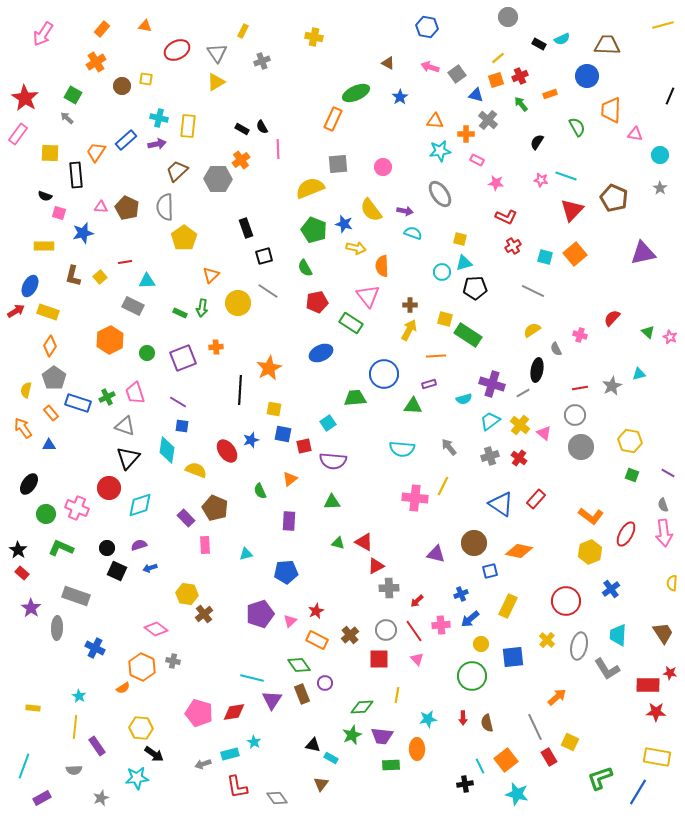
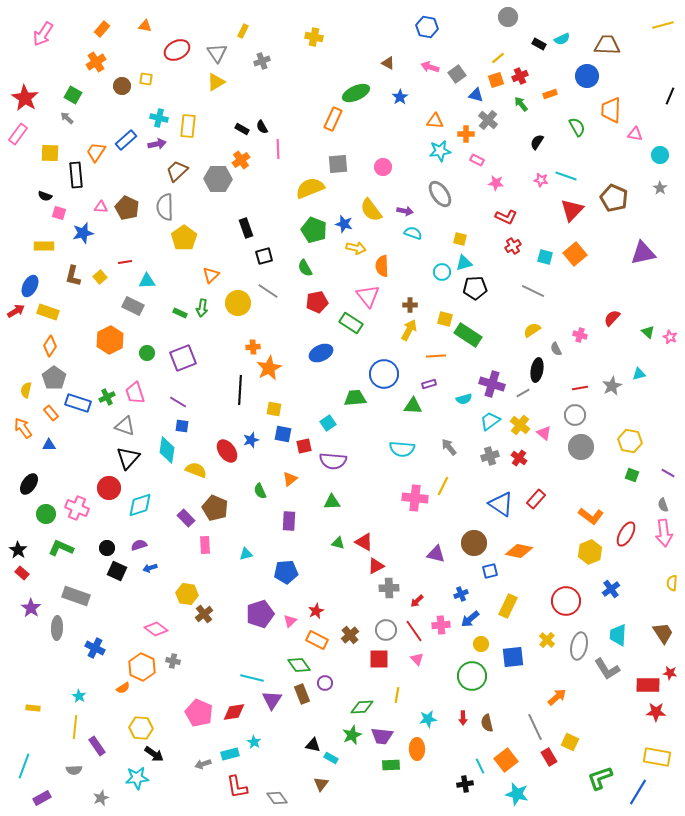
orange cross at (216, 347): moved 37 px right
pink pentagon at (199, 713): rotated 8 degrees clockwise
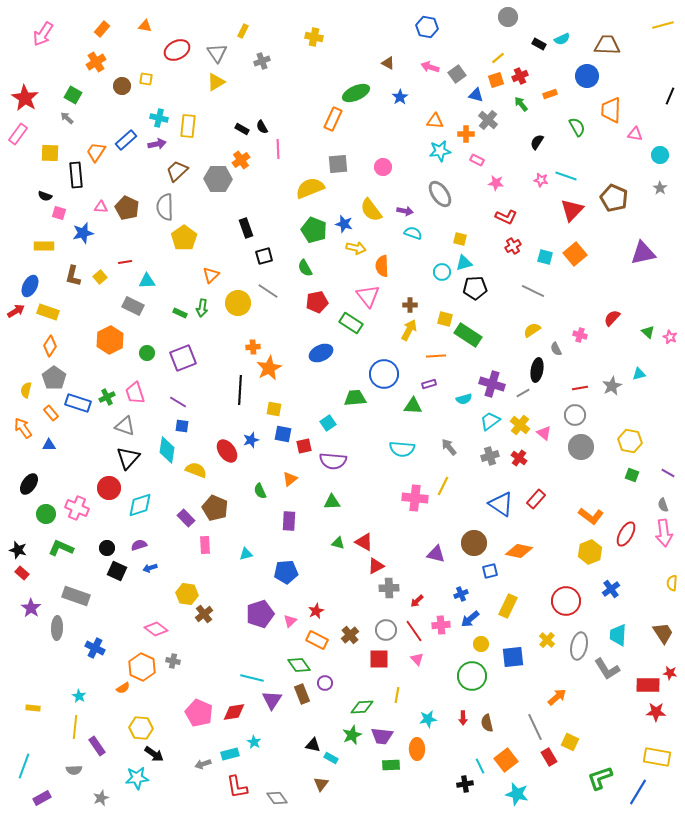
black star at (18, 550): rotated 18 degrees counterclockwise
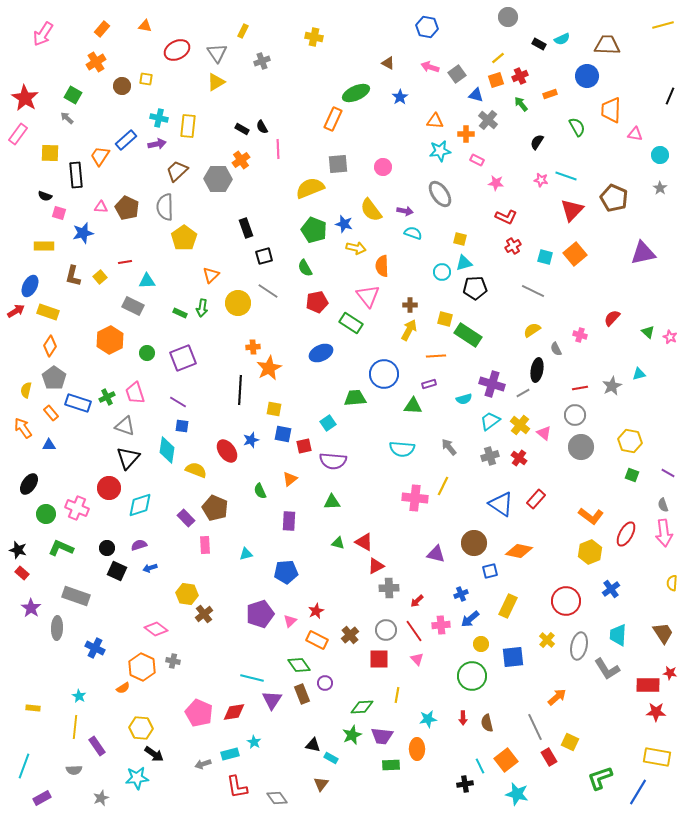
orange trapezoid at (96, 152): moved 4 px right, 4 px down
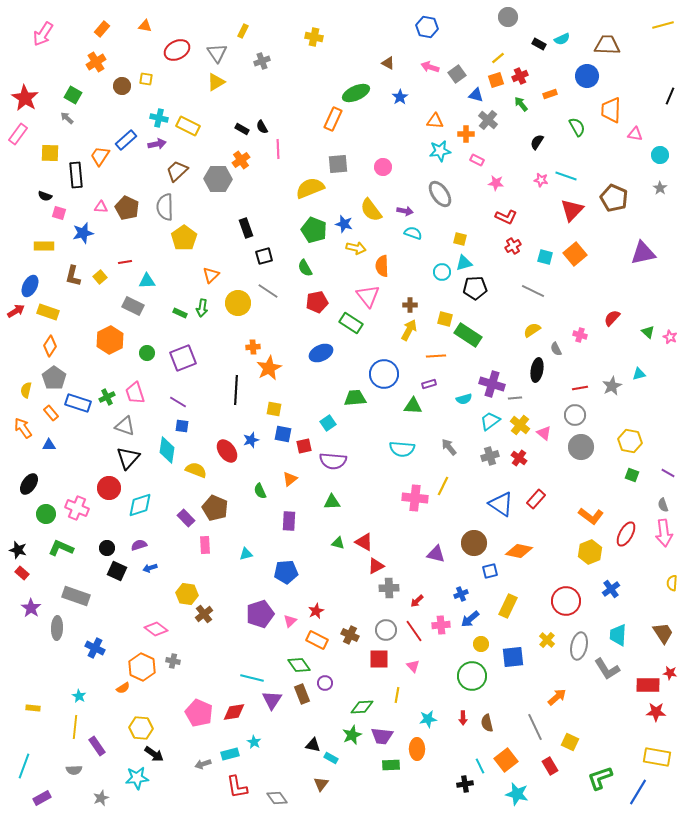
yellow rectangle at (188, 126): rotated 70 degrees counterclockwise
black line at (240, 390): moved 4 px left
gray line at (523, 393): moved 8 px left, 5 px down; rotated 24 degrees clockwise
brown cross at (350, 635): rotated 24 degrees counterclockwise
pink triangle at (417, 659): moved 4 px left, 7 px down
red rectangle at (549, 757): moved 1 px right, 9 px down
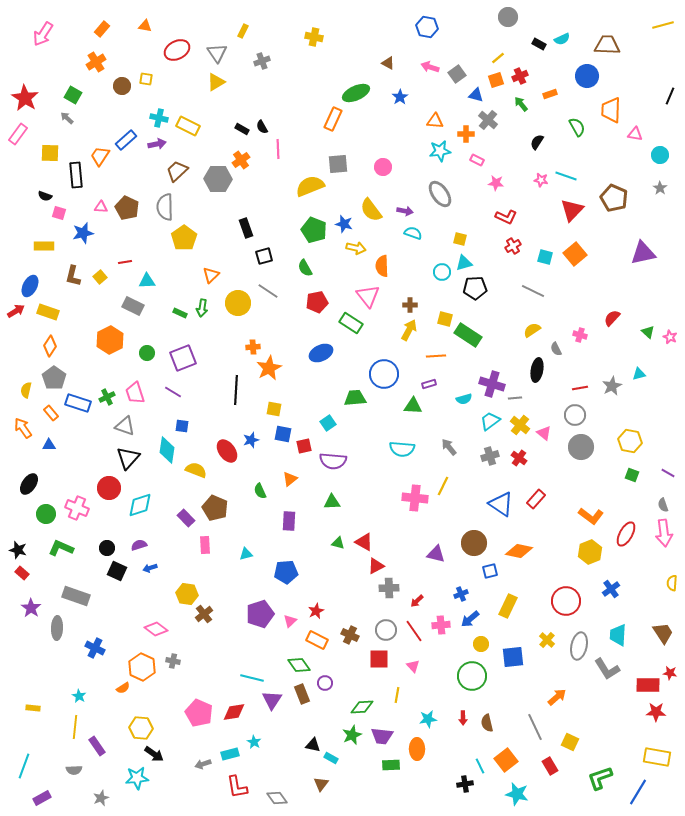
yellow semicircle at (310, 188): moved 2 px up
purple line at (178, 402): moved 5 px left, 10 px up
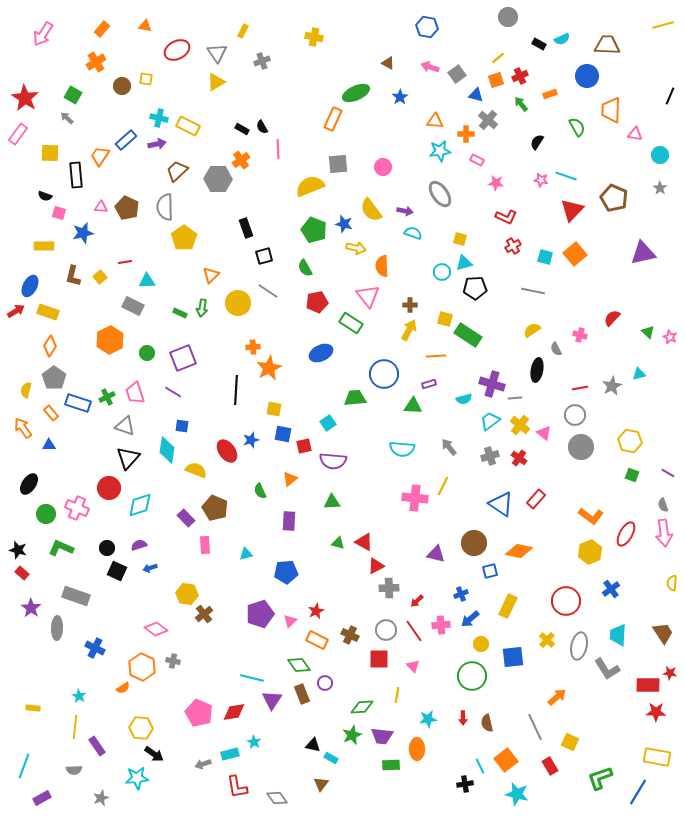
gray line at (533, 291): rotated 15 degrees counterclockwise
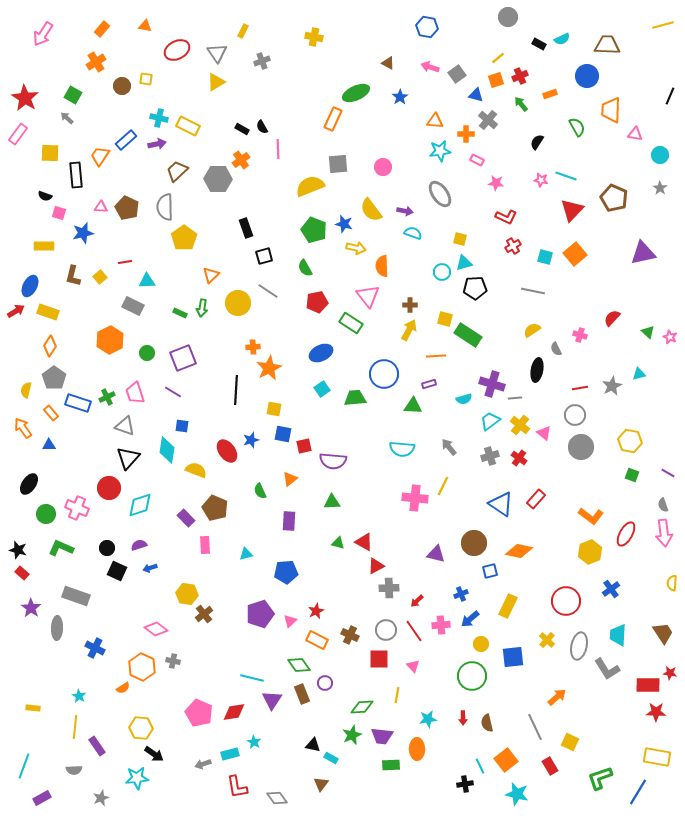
cyan square at (328, 423): moved 6 px left, 34 px up
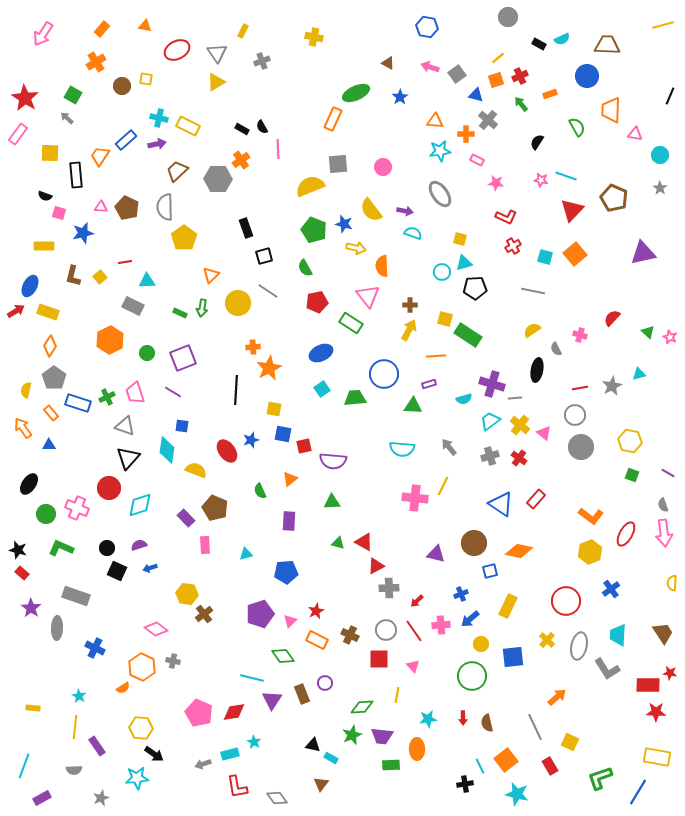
green diamond at (299, 665): moved 16 px left, 9 px up
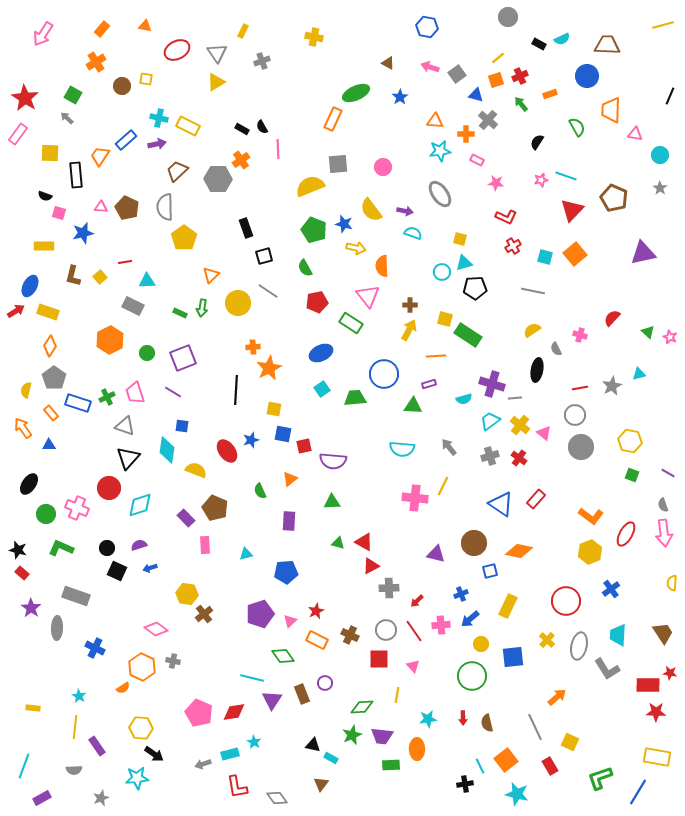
pink star at (541, 180): rotated 24 degrees counterclockwise
red triangle at (376, 566): moved 5 px left
